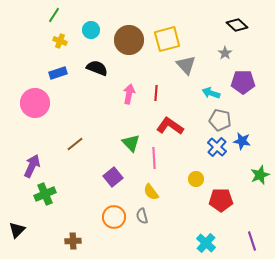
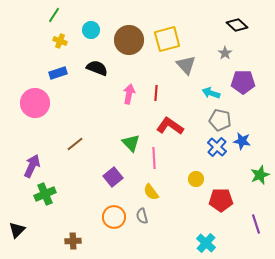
purple line: moved 4 px right, 17 px up
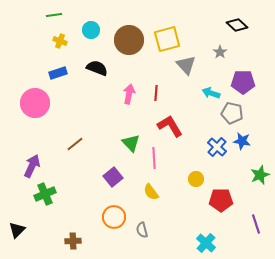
green line: rotated 49 degrees clockwise
gray star: moved 5 px left, 1 px up
gray pentagon: moved 12 px right, 7 px up
red L-shape: rotated 24 degrees clockwise
gray semicircle: moved 14 px down
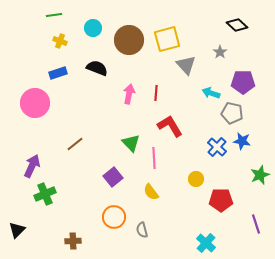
cyan circle: moved 2 px right, 2 px up
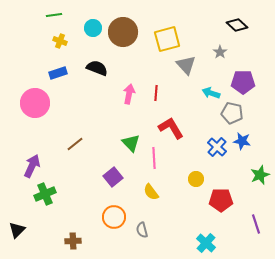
brown circle: moved 6 px left, 8 px up
red L-shape: moved 1 px right, 2 px down
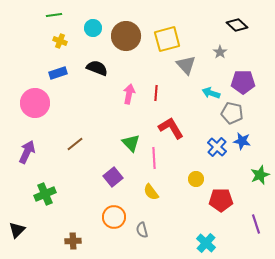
brown circle: moved 3 px right, 4 px down
purple arrow: moved 5 px left, 14 px up
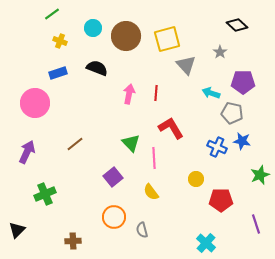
green line: moved 2 px left, 1 px up; rotated 28 degrees counterclockwise
blue cross: rotated 18 degrees counterclockwise
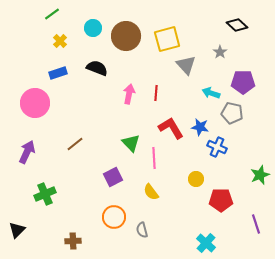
yellow cross: rotated 24 degrees clockwise
blue star: moved 42 px left, 14 px up
purple square: rotated 12 degrees clockwise
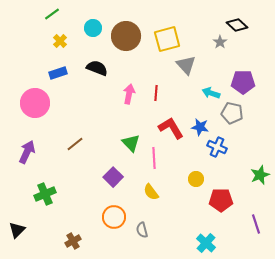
gray star: moved 10 px up
purple square: rotated 18 degrees counterclockwise
brown cross: rotated 28 degrees counterclockwise
